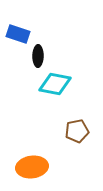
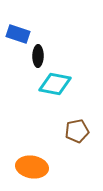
orange ellipse: rotated 16 degrees clockwise
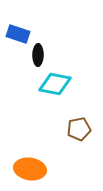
black ellipse: moved 1 px up
brown pentagon: moved 2 px right, 2 px up
orange ellipse: moved 2 px left, 2 px down
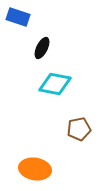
blue rectangle: moved 17 px up
black ellipse: moved 4 px right, 7 px up; rotated 25 degrees clockwise
orange ellipse: moved 5 px right
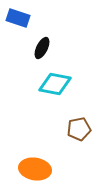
blue rectangle: moved 1 px down
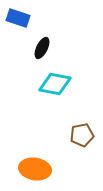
brown pentagon: moved 3 px right, 6 px down
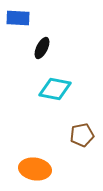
blue rectangle: rotated 15 degrees counterclockwise
cyan diamond: moved 5 px down
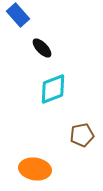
blue rectangle: moved 3 px up; rotated 45 degrees clockwise
black ellipse: rotated 70 degrees counterclockwise
cyan diamond: moved 2 px left; rotated 32 degrees counterclockwise
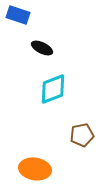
blue rectangle: rotated 30 degrees counterclockwise
black ellipse: rotated 20 degrees counterclockwise
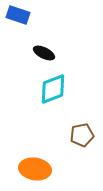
black ellipse: moved 2 px right, 5 px down
